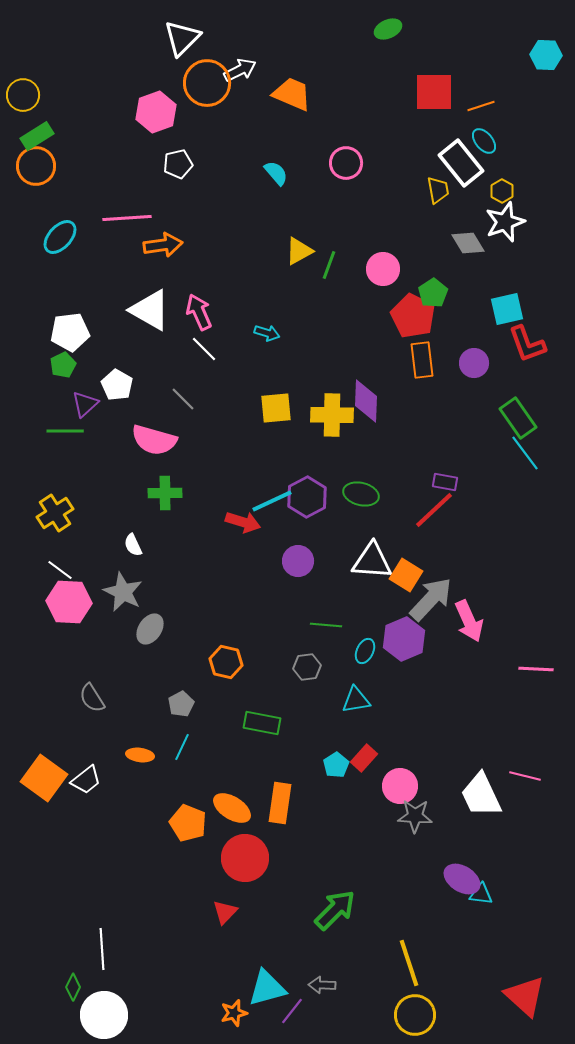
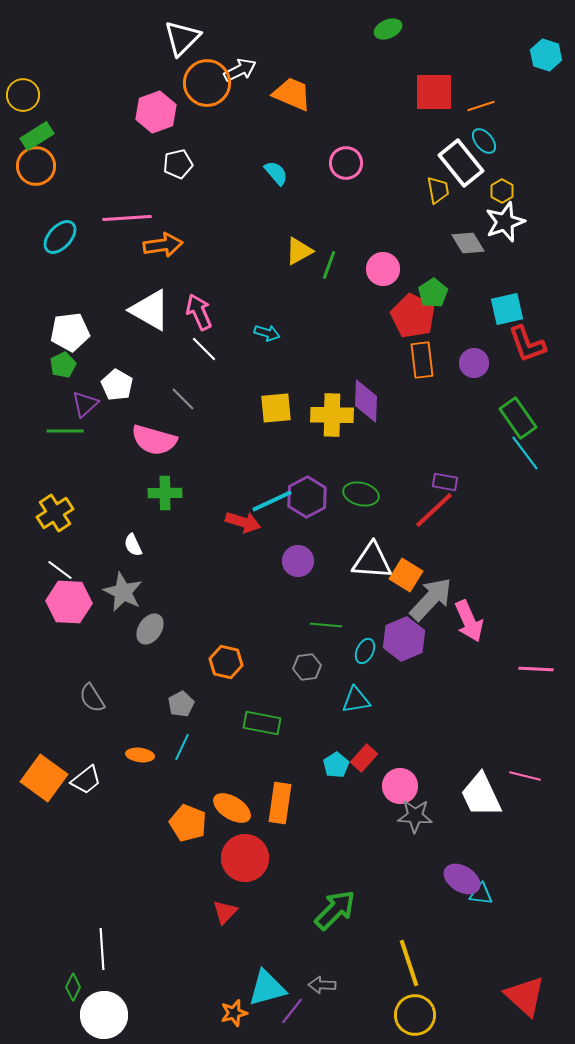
cyan hexagon at (546, 55): rotated 16 degrees clockwise
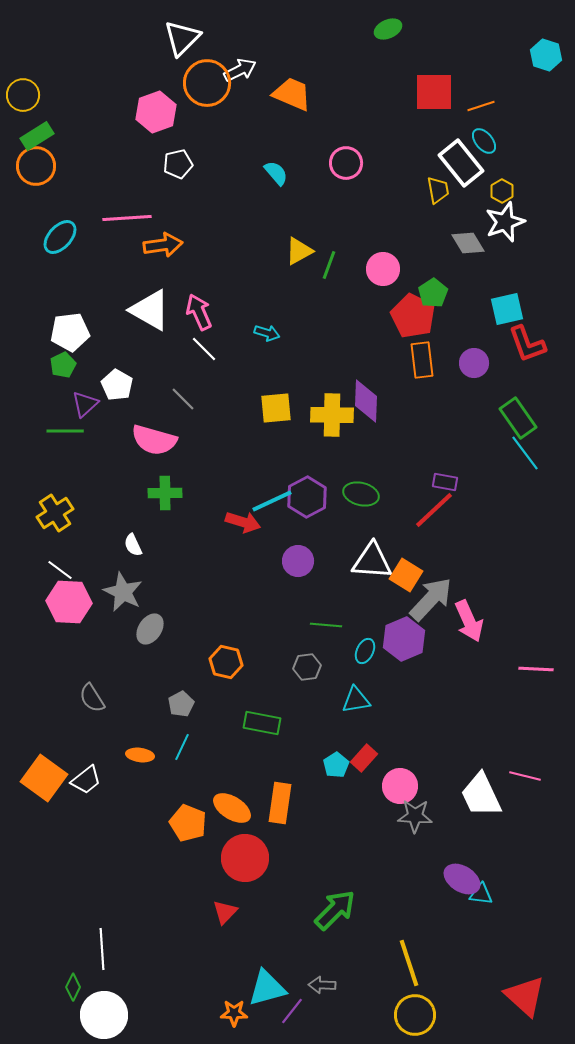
orange star at (234, 1013): rotated 16 degrees clockwise
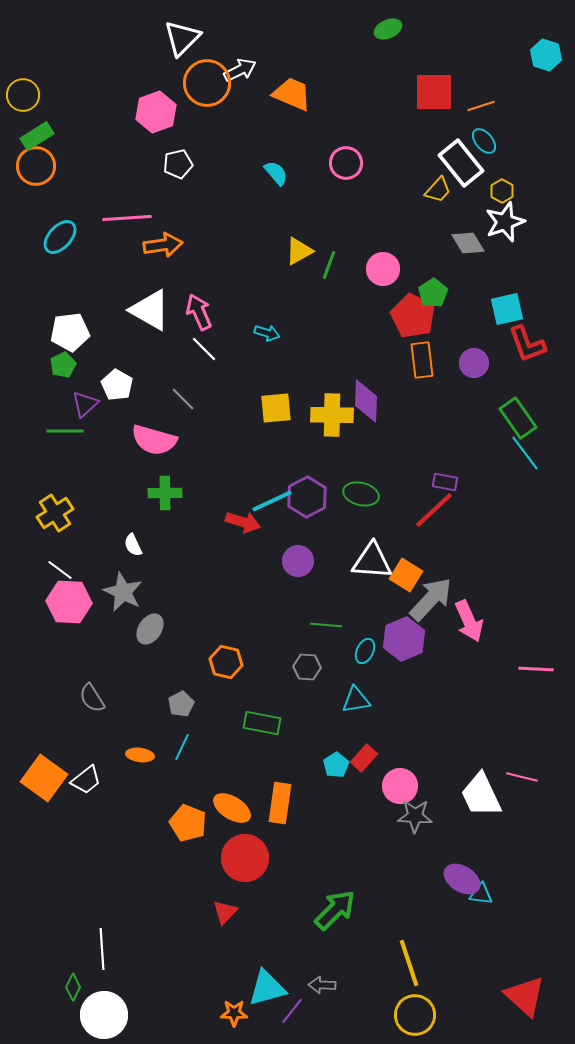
yellow trapezoid at (438, 190): rotated 52 degrees clockwise
gray hexagon at (307, 667): rotated 12 degrees clockwise
pink line at (525, 776): moved 3 px left, 1 px down
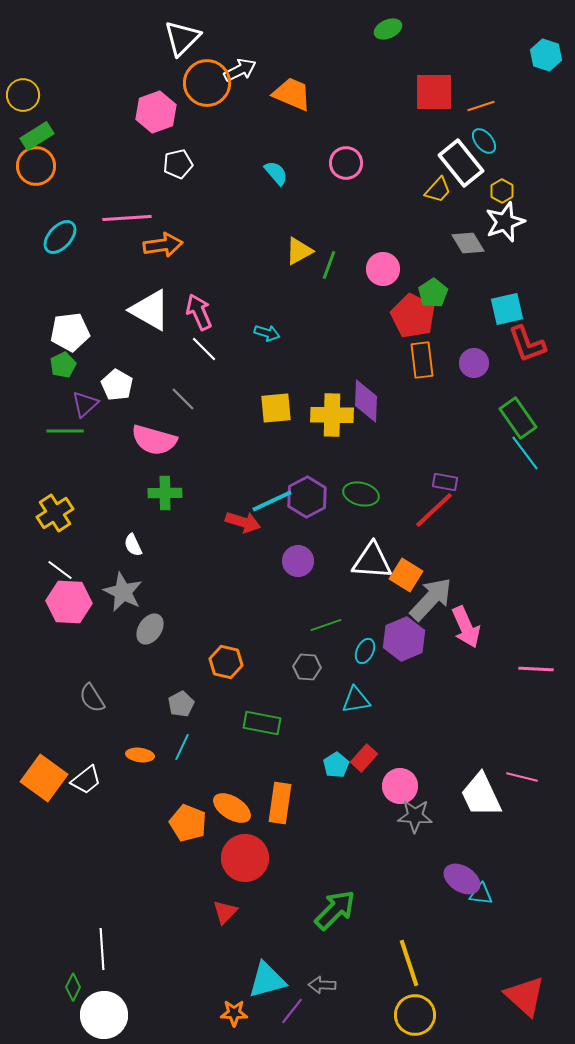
pink arrow at (469, 621): moved 3 px left, 6 px down
green line at (326, 625): rotated 24 degrees counterclockwise
cyan triangle at (267, 988): moved 8 px up
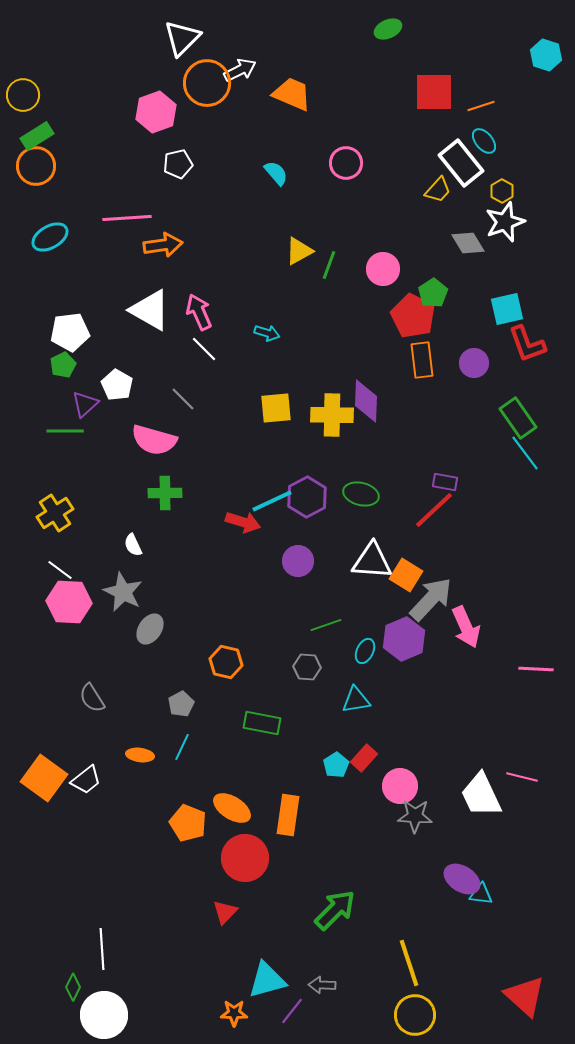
cyan ellipse at (60, 237): moved 10 px left; rotated 18 degrees clockwise
orange rectangle at (280, 803): moved 8 px right, 12 px down
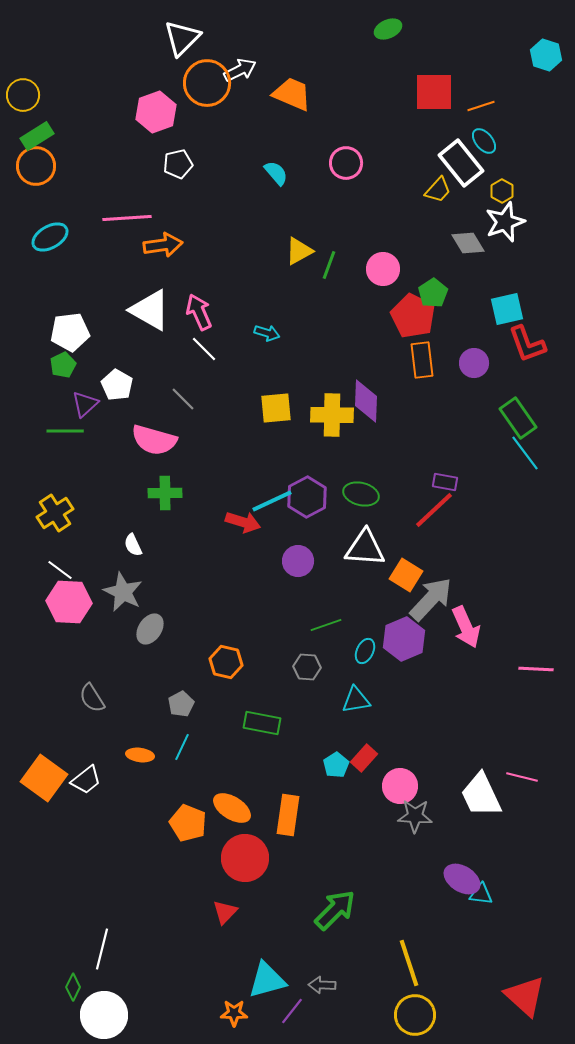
white triangle at (372, 561): moved 7 px left, 13 px up
white line at (102, 949): rotated 18 degrees clockwise
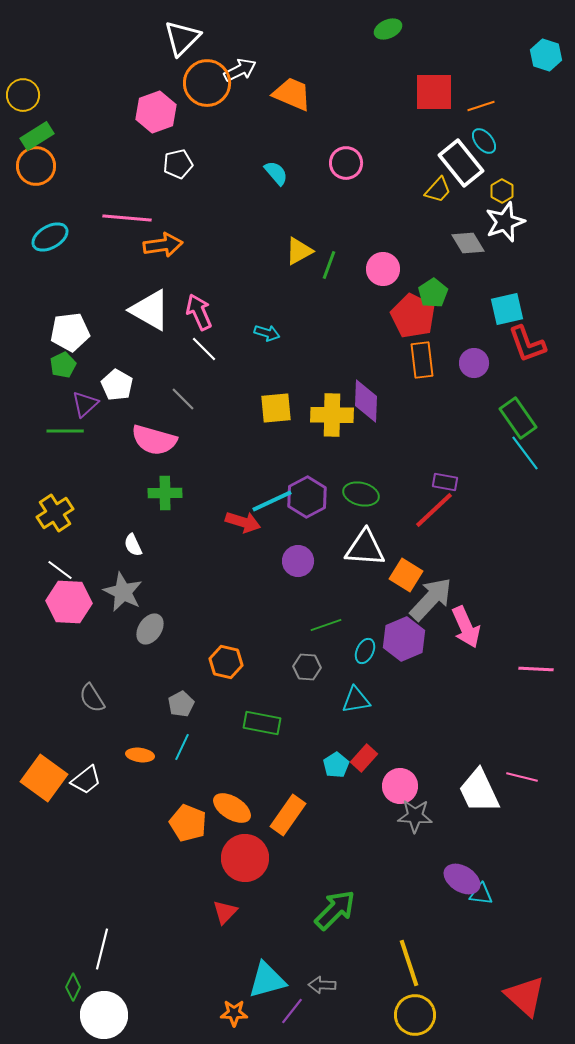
pink line at (127, 218): rotated 9 degrees clockwise
white trapezoid at (481, 795): moved 2 px left, 4 px up
orange rectangle at (288, 815): rotated 27 degrees clockwise
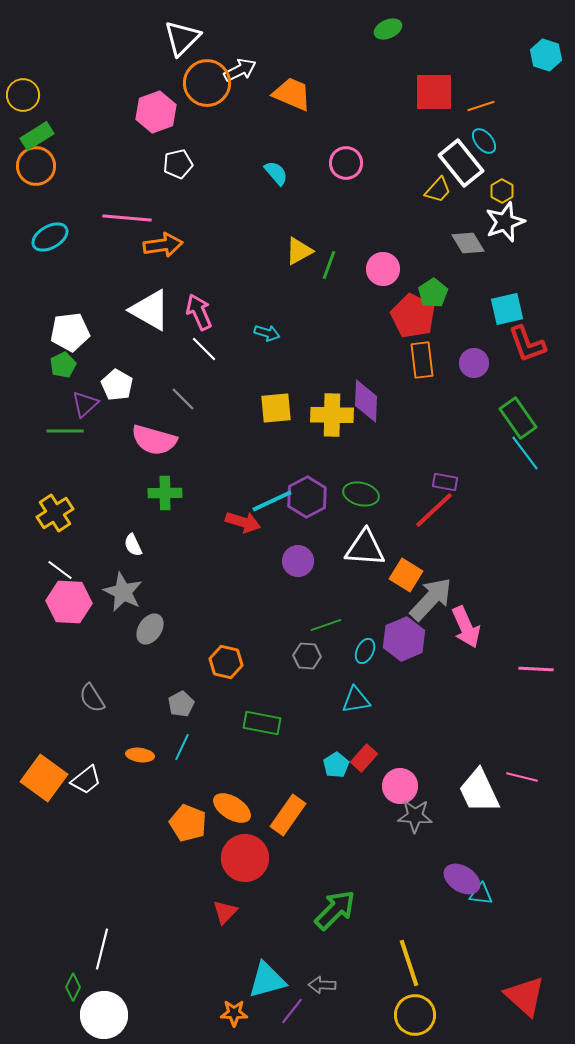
gray hexagon at (307, 667): moved 11 px up
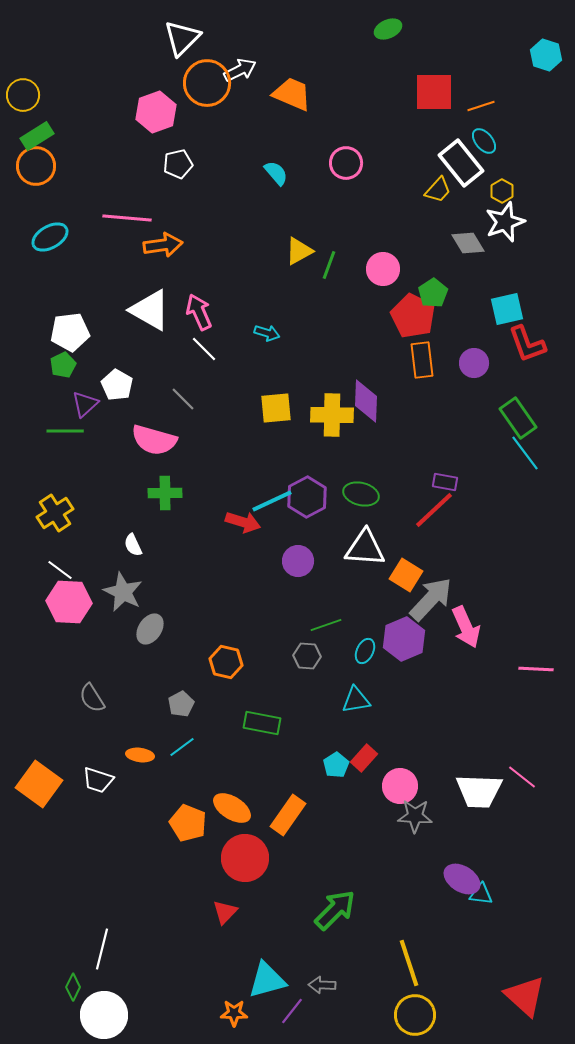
cyan line at (182, 747): rotated 28 degrees clockwise
pink line at (522, 777): rotated 24 degrees clockwise
orange square at (44, 778): moved 5 px left, 6 px down
white trapezoid at (86, 780): moved 12 px right; rotated 56 degrees clockwise
white trapezoid at (479, 791): rotated 63 degrees counterclockwise
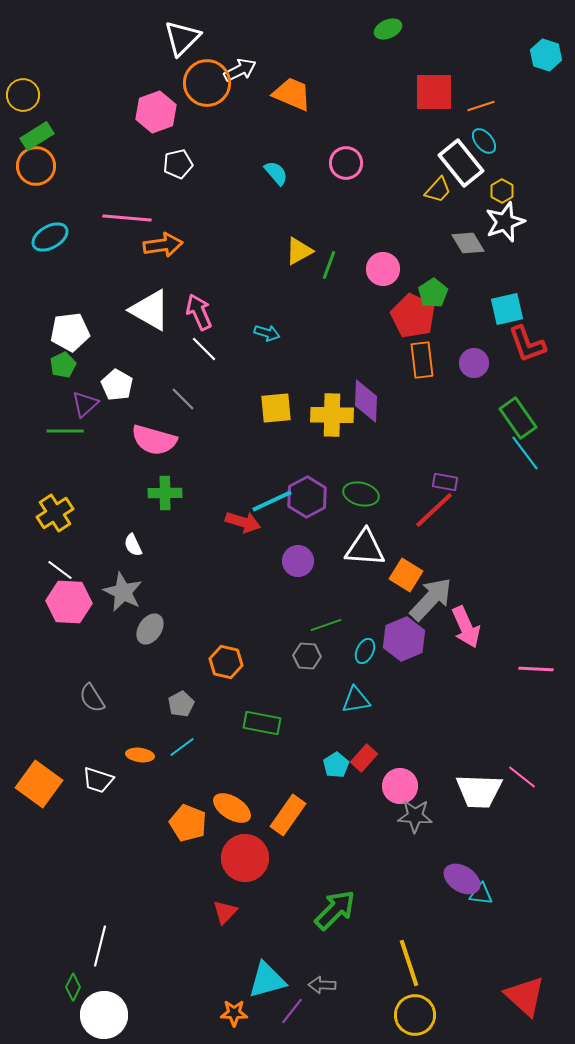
white line at (102, 949): moved 2 px left, 3 px up
